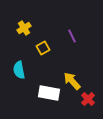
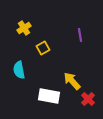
purple line: moved 8 px right, 1 px up; rotated 16 degrees clockwise
white rectangle: moved 3 px down
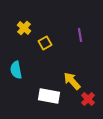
yellow cross: rotated 16 degrees counterclockwise
yellow square: moved 2 px right, 5 px up
cyan semicircle: moved 3 px left
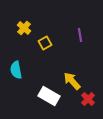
white rectangle: rotated 20 degrees clockwise
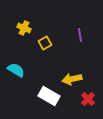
yellow cross: rotated 16 degrees counterclockwise
cyan semicircle: rotated 132 degrees clockwise
yellow arrow: moved 2 px up; rotated 60 degrees counterclockwise
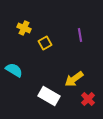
cyan semicircle: moved 2 px left
yellow arrow: moved 2 px right; rotated 24 degrees counterclockwise
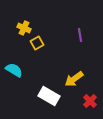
yellow square: moved 8 px left
red cross: moved 2 px right, 2 px down
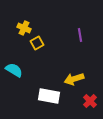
yellow arrow: rotated 18 degrees clockwise
white rectangle: rotated 20 degrees counterclockwise
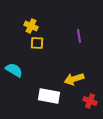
yellow cross: moved 7 px right, 2 px up
purple line: moved 1 px left, 1 px down
yellow square: rotated 32 degrees clockwise
red cross: rotated 24 degrees counterclockwise
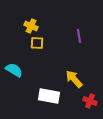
yellow arrow: rotated 66 degrees clockwise
